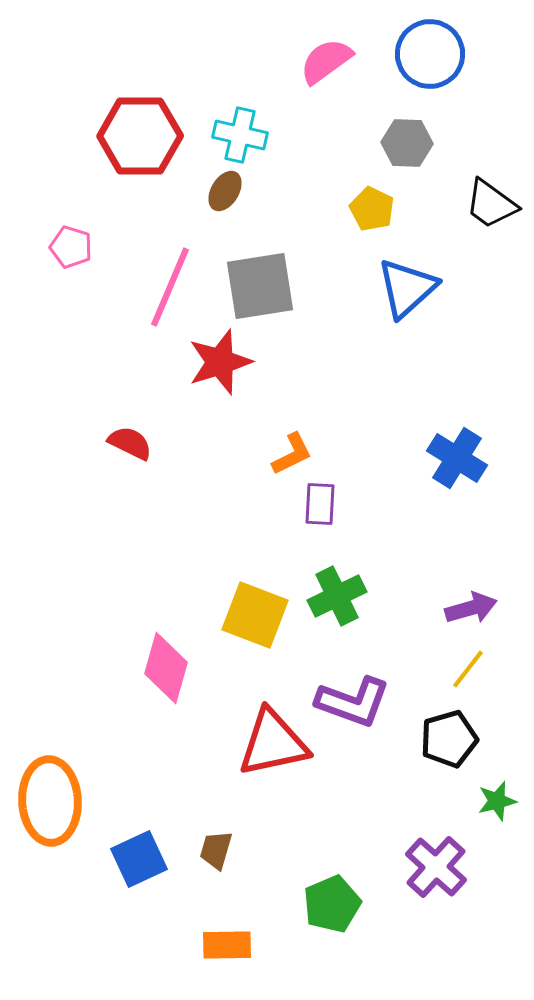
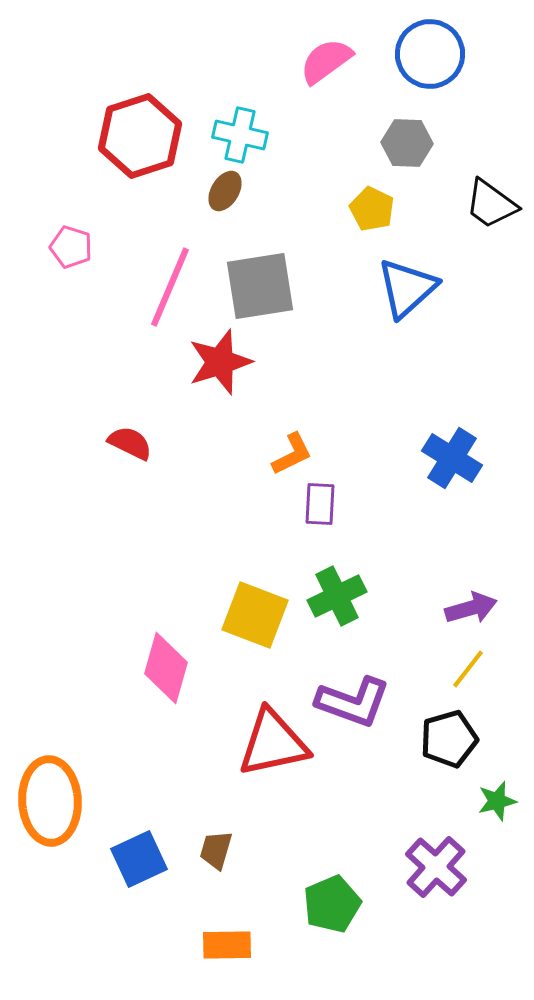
red hexagon: rotated 18 degrees counterclockwise
blue cross: moved 5 px left
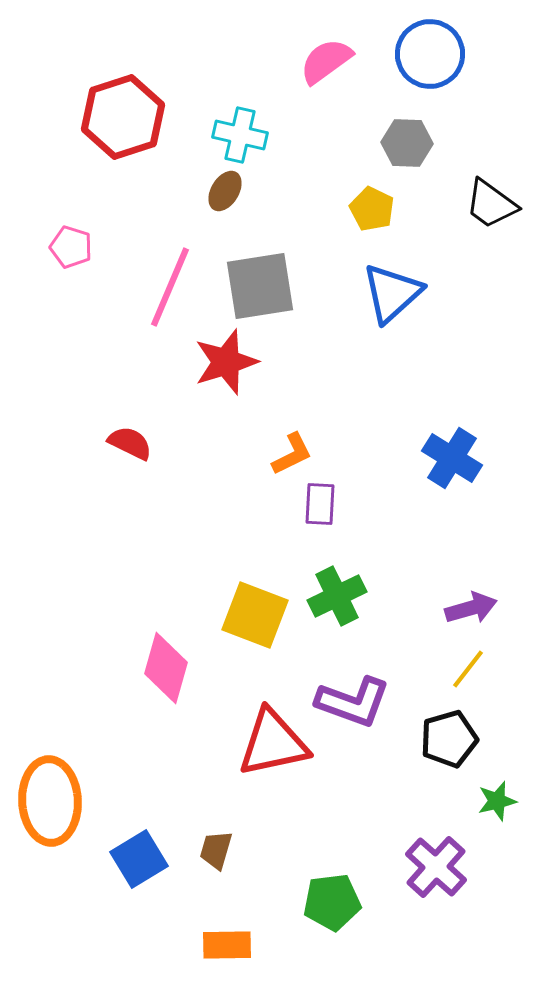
red hexagon: moved 17 px left, 19 px up
blue triangle: moved 15 px left, 5 px down
red star: moved 6 px right
blue square: rotated 6 degrees counterclockwise
green pentagon: moved 2 px up; rotated 16 degrees clockwise
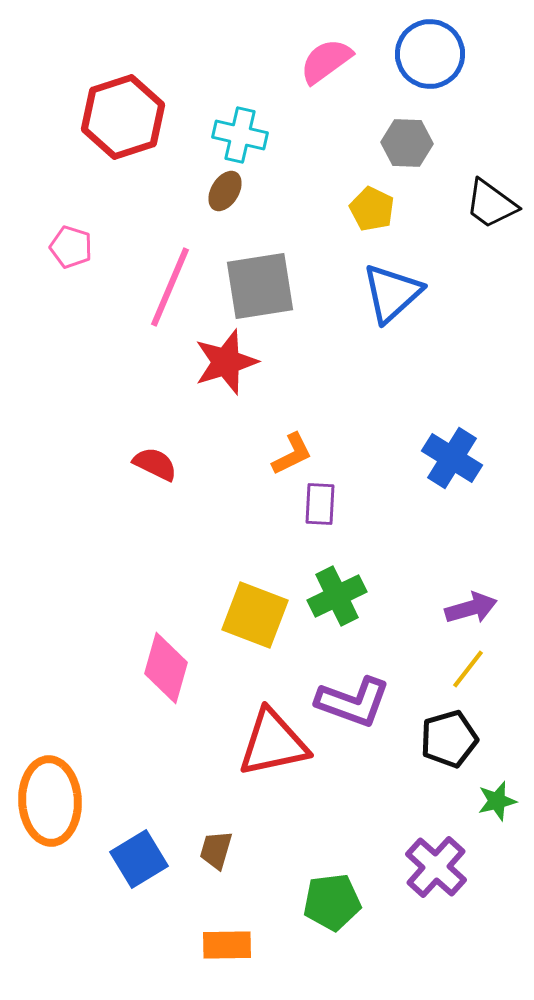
red semicircle: moved 25 px right, 21 px down
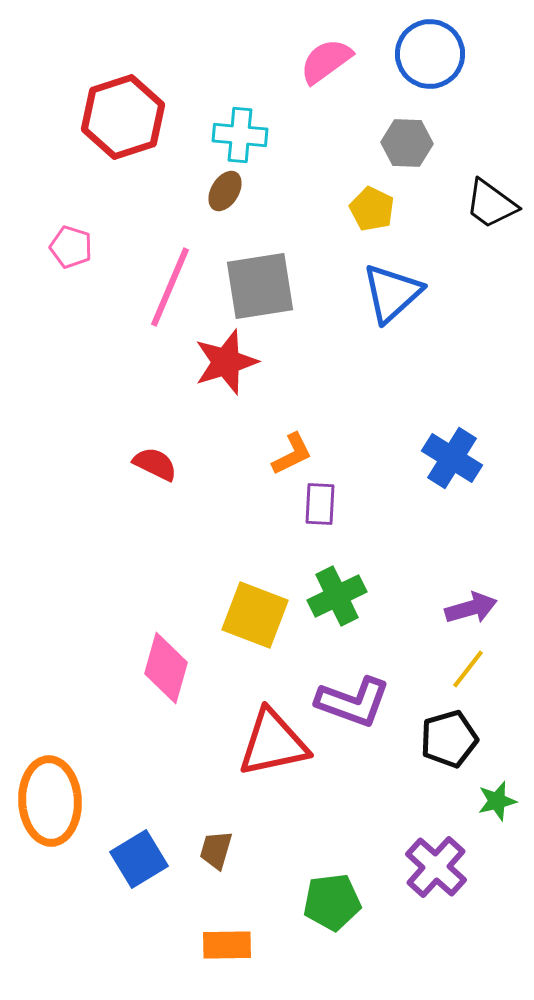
cyan cross: rotated 8 degrees counterclockwise
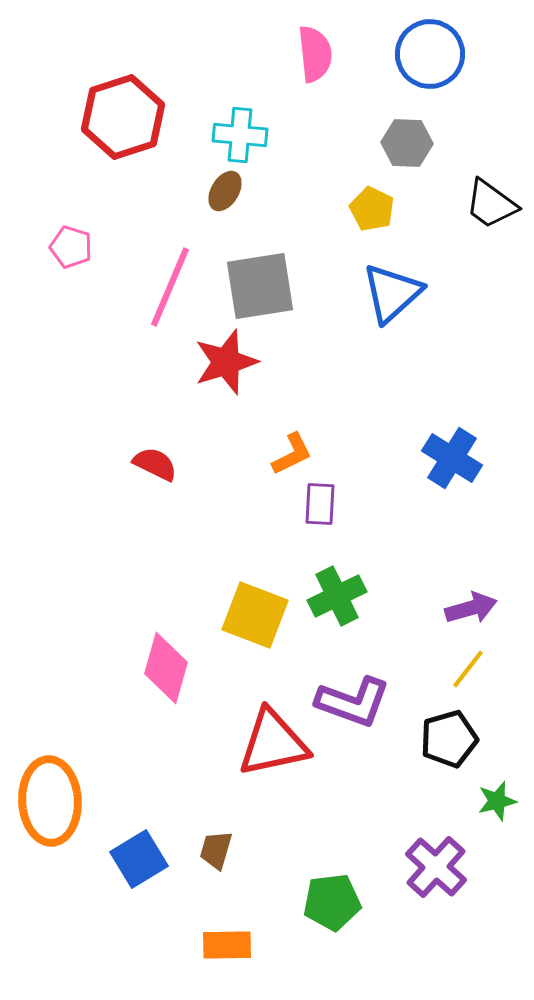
pink semicircle: moved 11 px left, 7 px up; rotated 120 degrees clockwise
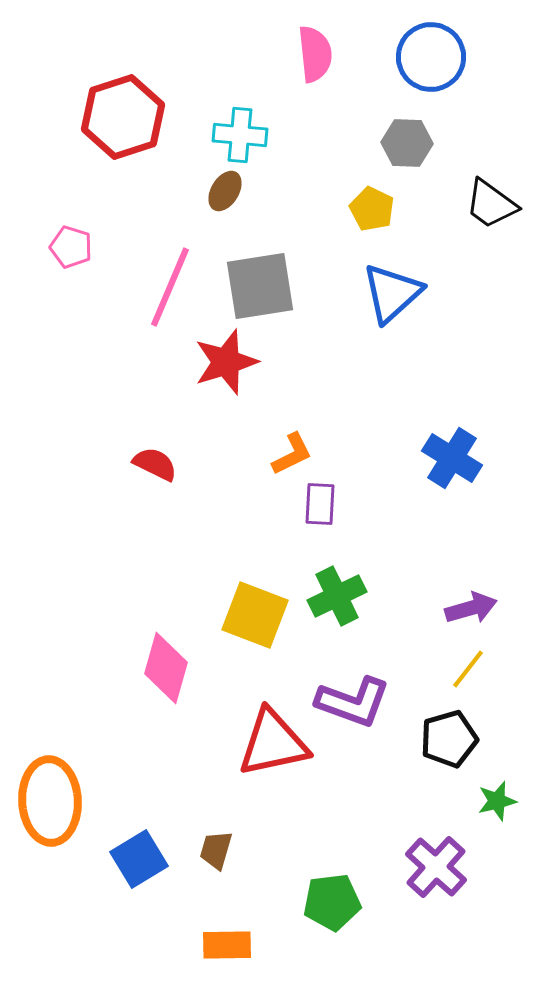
blue circle: moved 1 px right, 3 px down
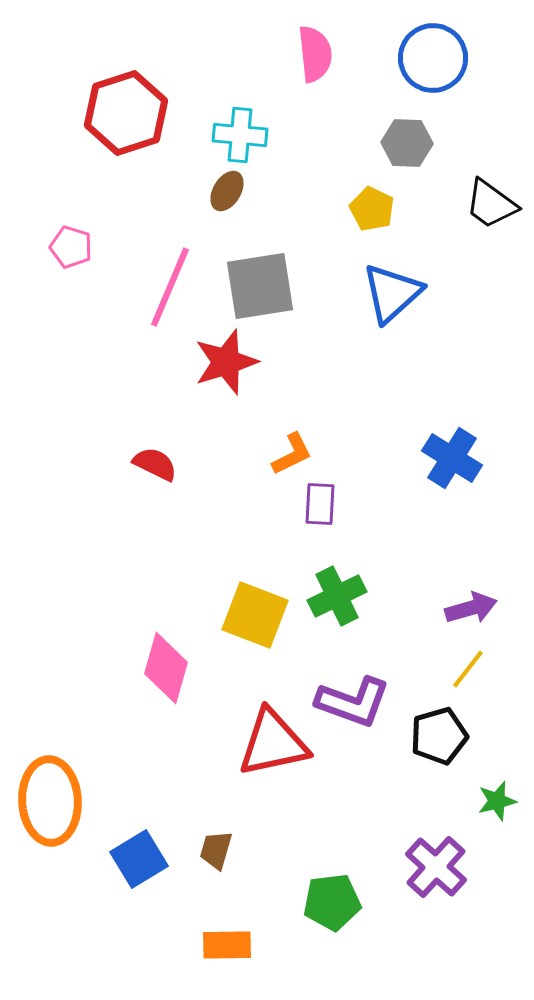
blue circle: moved 2 px right, 1 px down
red hexagon: moved 3 px right, 4 px up
brown ellipse: moved 2 px right
black pentagon: moved 10 px left, 3 px up
